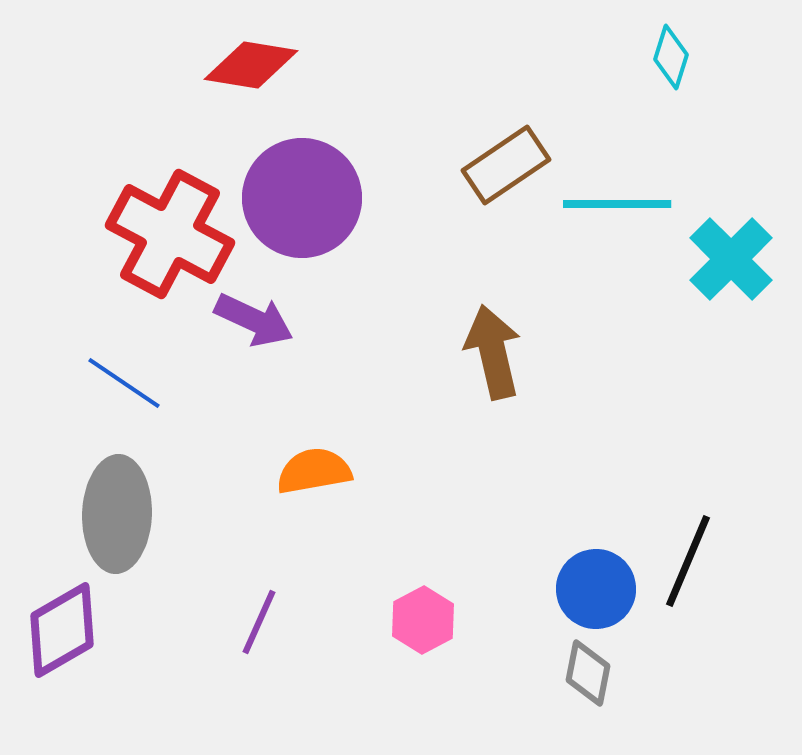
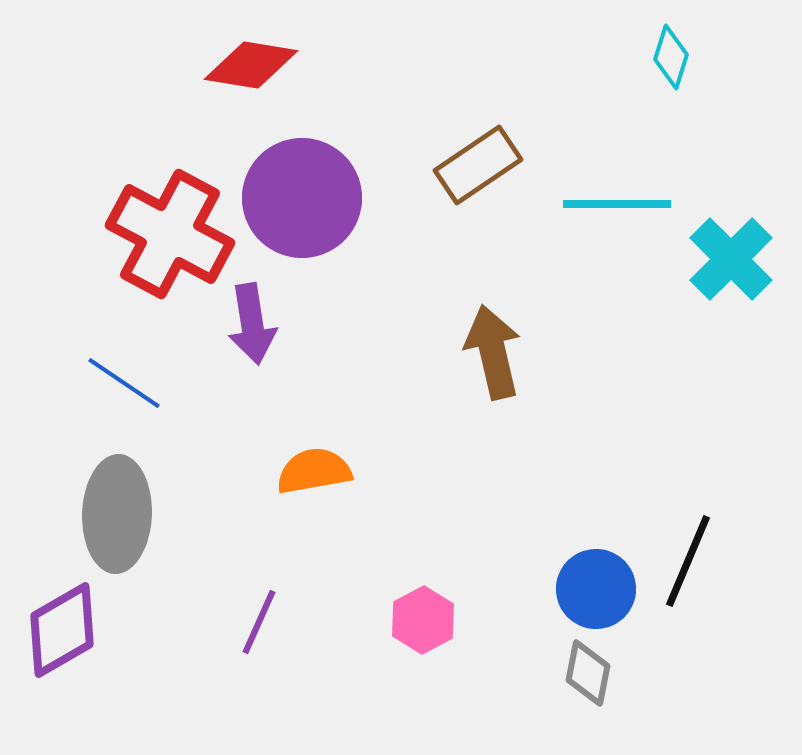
brown rectangle: moved 28 px left
purple arrow: moved 2 px left, 4 px down; rotated 56 degrees clockwise
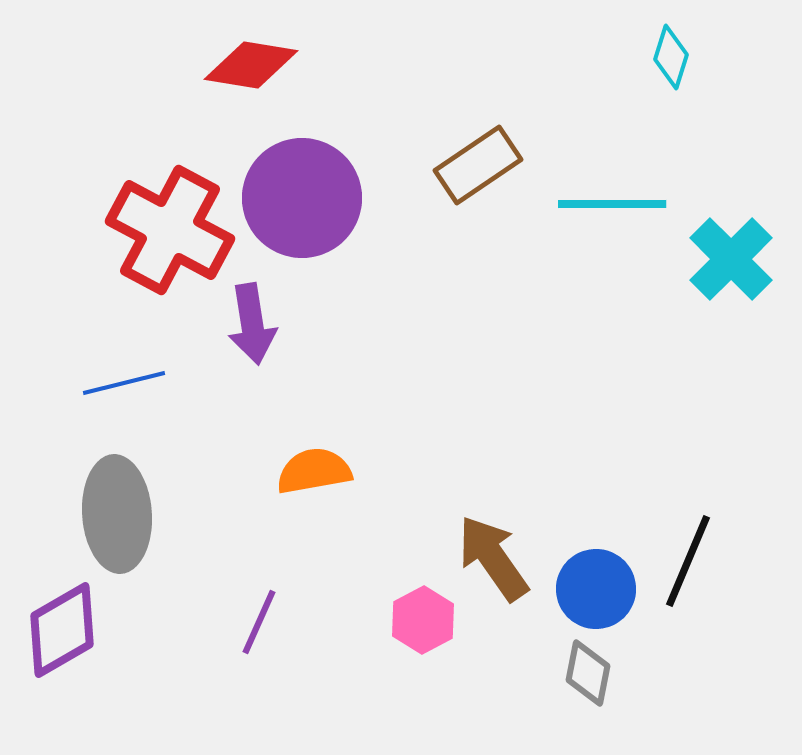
cyan line: moved 5 px left
red cross: moved 4 px up
brown arrow: moved 206 px down; rotated 22 degrees counterclockwise
blue line: rotated 48 degrees counterclockwise
gray ellipse: rotated 6 degrees counterclockwise
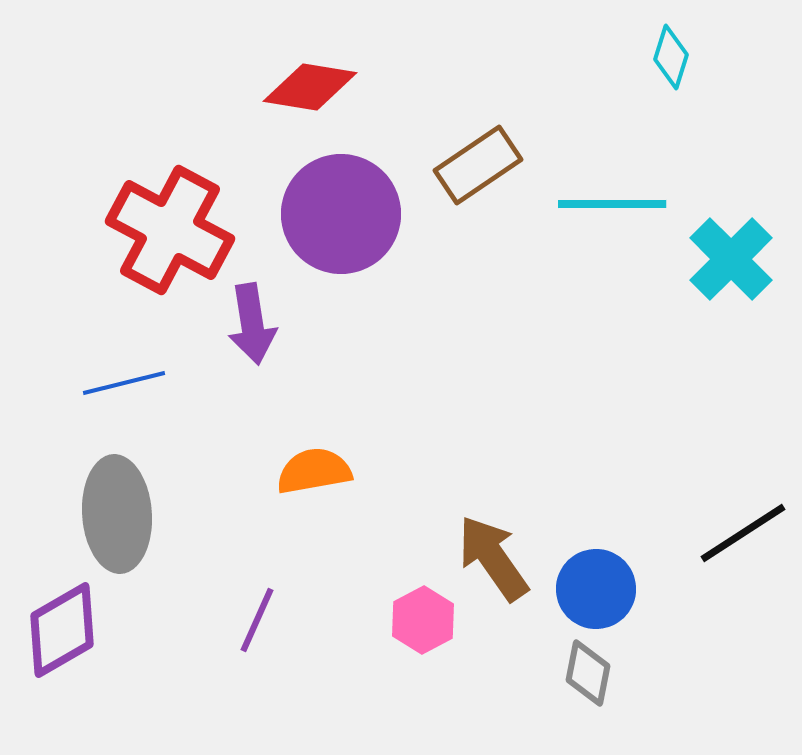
red diamond: moved 59 px right, 22 px down
purple circle: moved 39 px right, 16 px down
black line: moved 55 px right, 28 px up; rotated 34 degrees clockwise
purple line: moved 2 px left, 2 px up
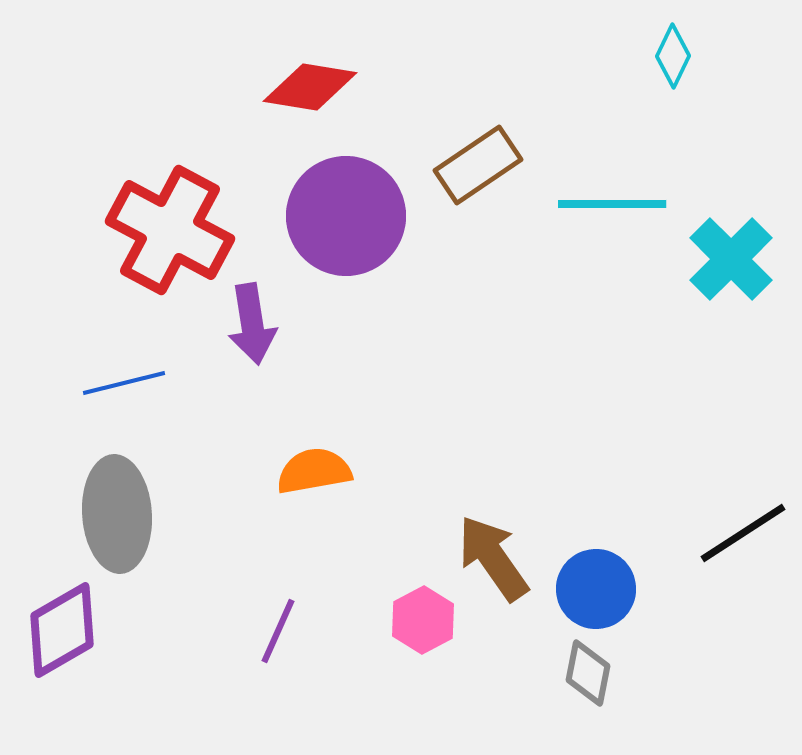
cyan diamond: moved 2 px right, 1 px up; rotated 8 degrees clockwise
purple circle: moved 5 px right, 2 px down
purple line: moved 21 px right, 11 px down
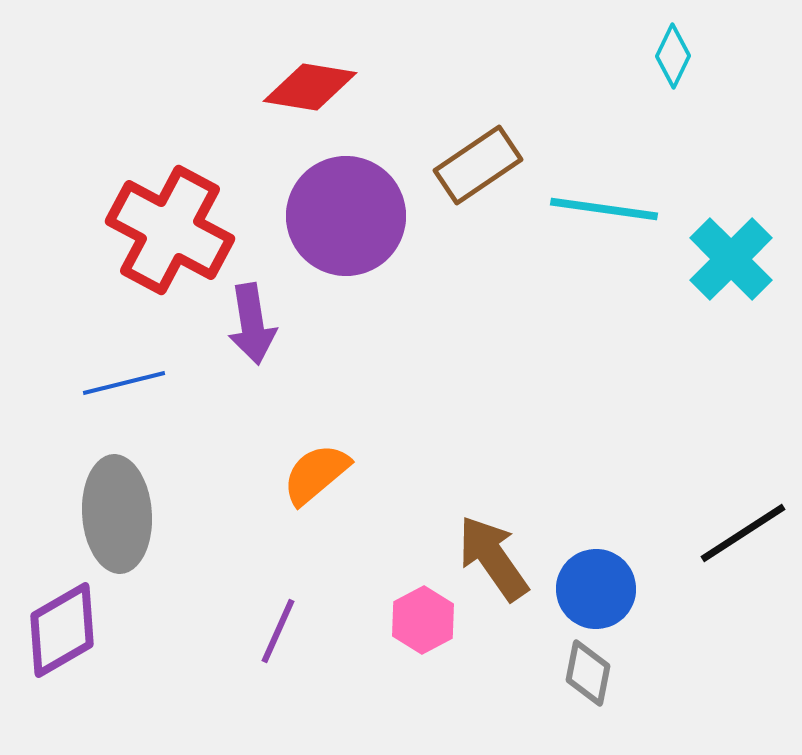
cyan line: moved 8 px left, 5 px down; rotated 8 degrees clockwise
orange semicircle: moved 2 px right, 3 px down; rotated 30 degrees counterclockwise
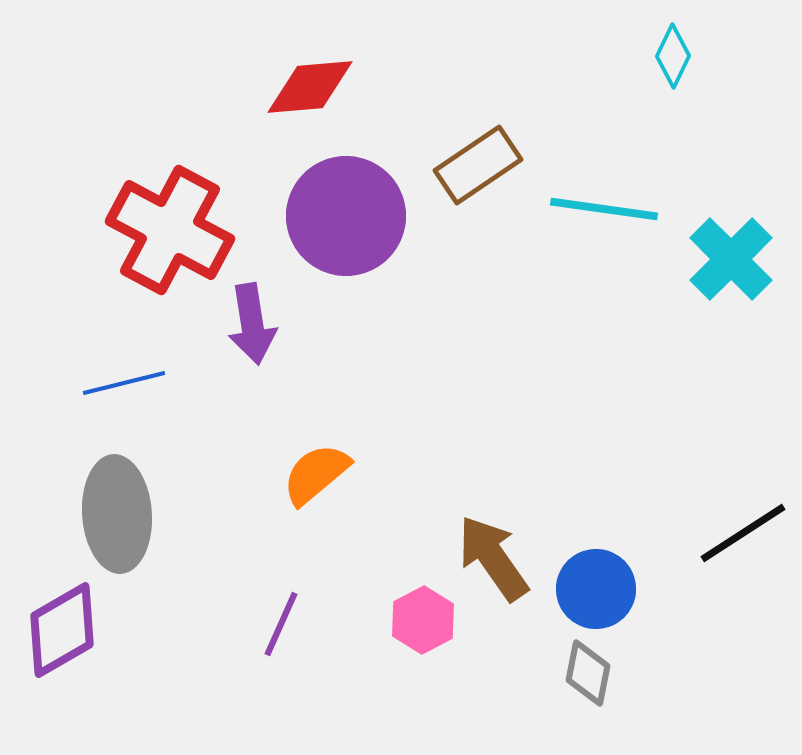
red diamond: rotated 14 degrees counterclockwise
purple line: moved 3 px right, 7 px up
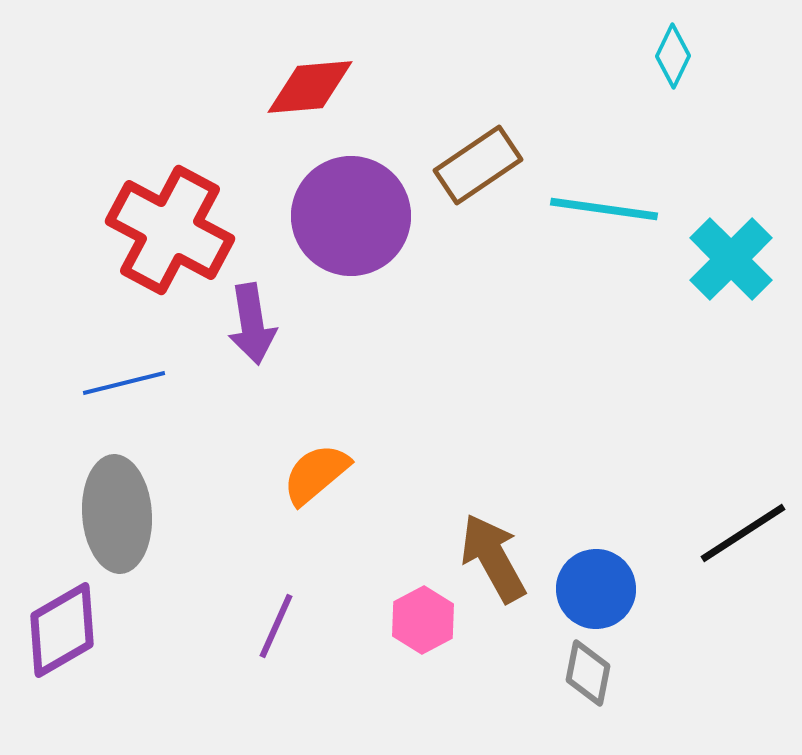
purple circle: moved 5 px right
brown arrow: rotated 6 degrees clockwise
purple line: moved 5 px left, 2 px down
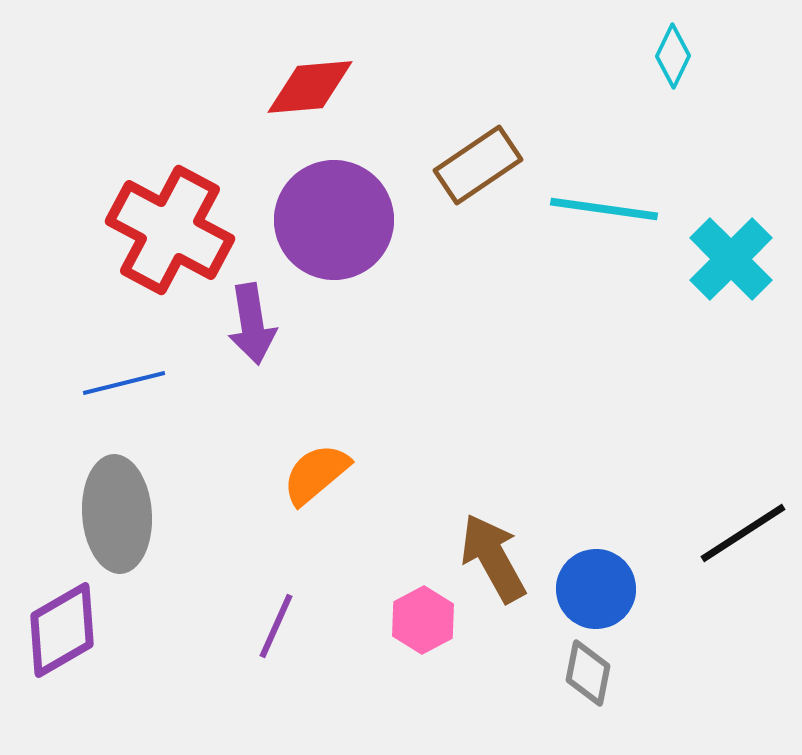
purple circle: moved 17 px left, 4 px down
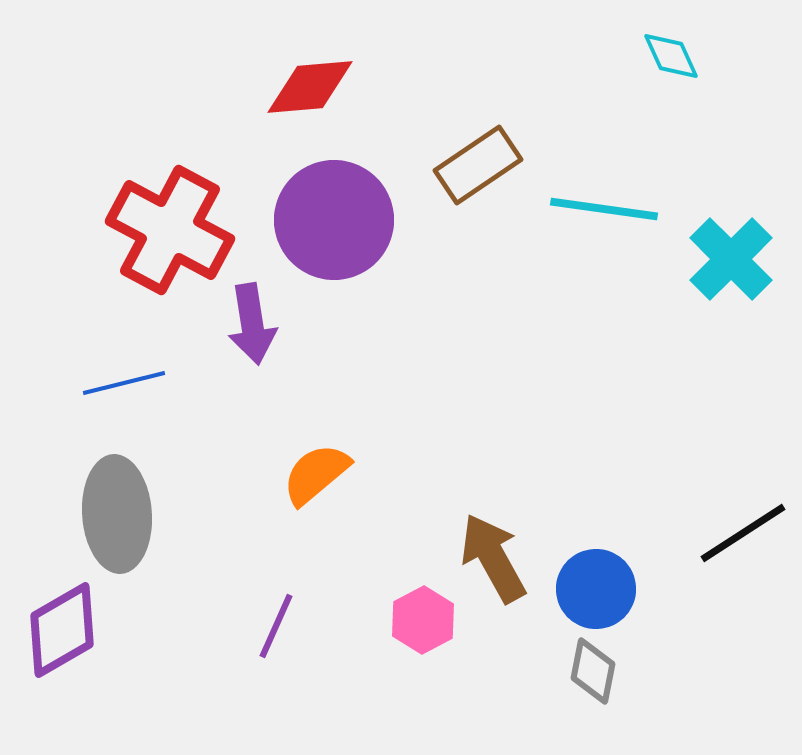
cyan diamond: moved 2 px left; rotated 50 degrees counterclockwise
gray diamond: moved 5 px right, 2 px up
